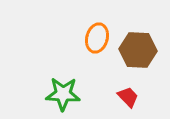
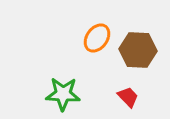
orange ellipse: rotated 20 degrees clockwise
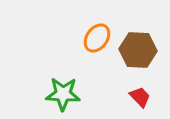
red trapezoid: moved 12 px right
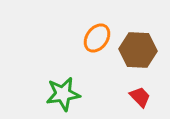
green star: rotated 12 degrees counterclockwise
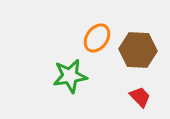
green star: moved 7 px right, 18 px up
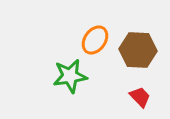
orange ellipse: moved 2 px left, 2 px down
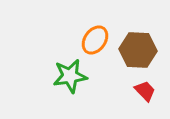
red trapezoid: moved 5 px right, 6 px up
